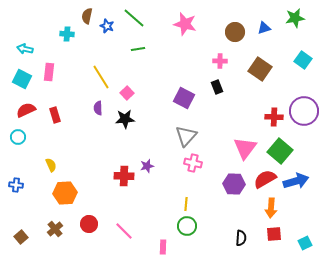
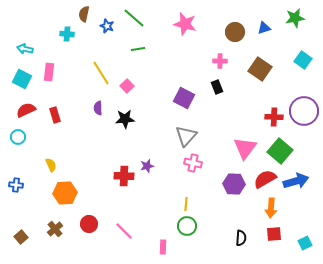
brown semicircle at (87, 16): moved 3 px left, 2 px up
yellow line at (101, 77): moved 4 px up
pink square at (127, 93): moved 7 px up
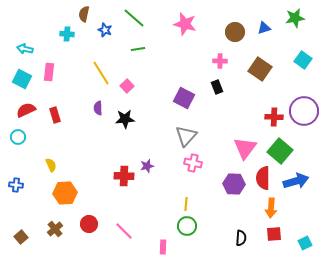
blue star at (107, 26): moved 2 px left, 4 px down
red semicircle at (265, 179): moved 2 px left, 1 px up; rotated 60 degrees counterclockwise
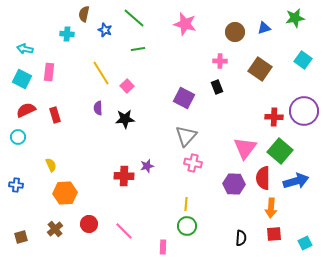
brown square at (21, 237): rotated 24 degrees clockwise
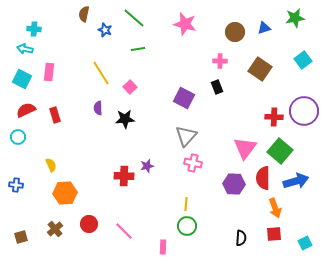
cyan cross at (67, 34): moved 33 px left, 5 px up
cyan square at (303, 60): rotated 18 degrees clockwise
pink square at (127, 86): moved 3 px right, 1 px down
orange arrow at (271, 208): moved 4 px right; rotated 24 degrees counterclockwise
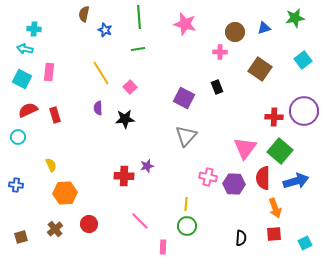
green line at (134, 18): moved 5 px right, 1 px up; rotated 45 degrees clockwise
pink cross at (220, 61): moved 9 px up
red semicircle at (26, 110): moved 2 px right
pink cross at (193, 163): moved 15 px right, 14 px down
pink line at (124, 231): moved 16 px right, 10 px up
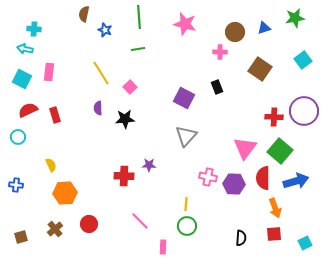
purple star at (147, 166): moved 2 px right, 1 px up; rotated 16 degrees clockwise
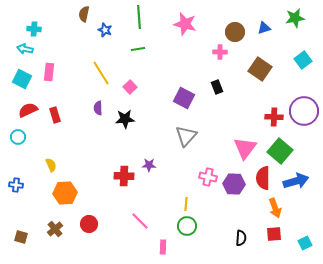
brown square at (21, 237): rotated 32 degrees clockwise
